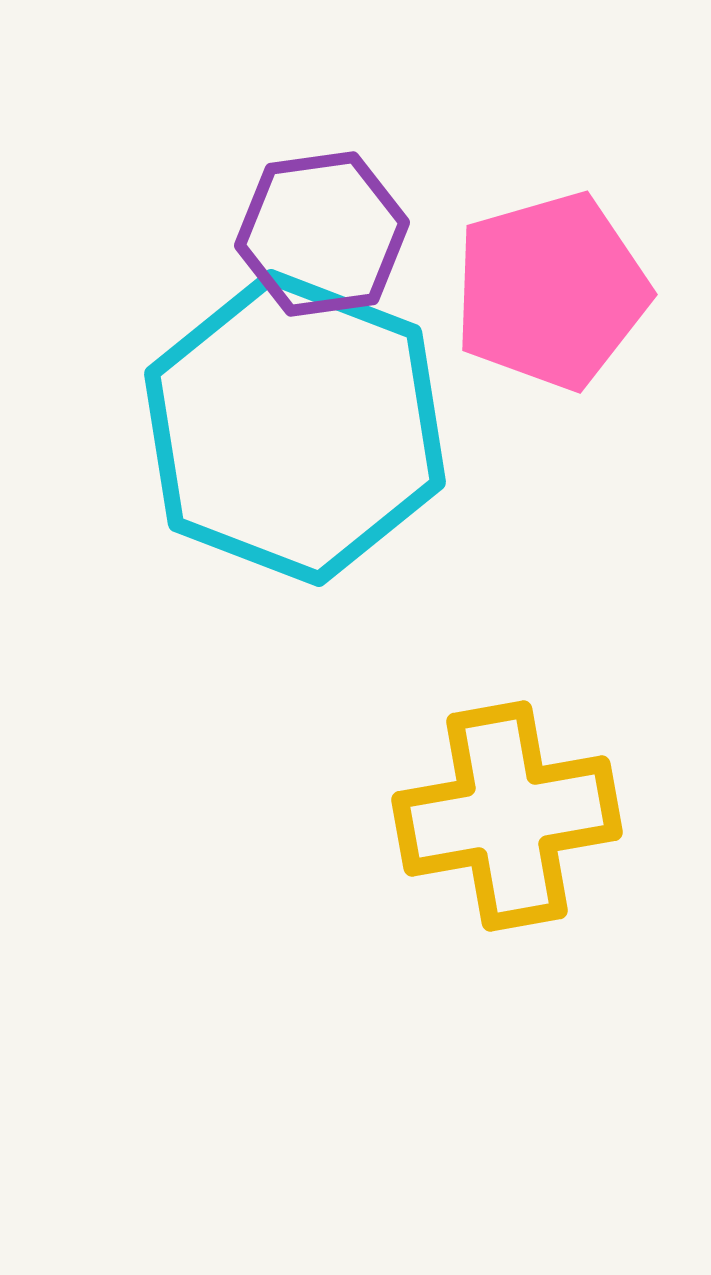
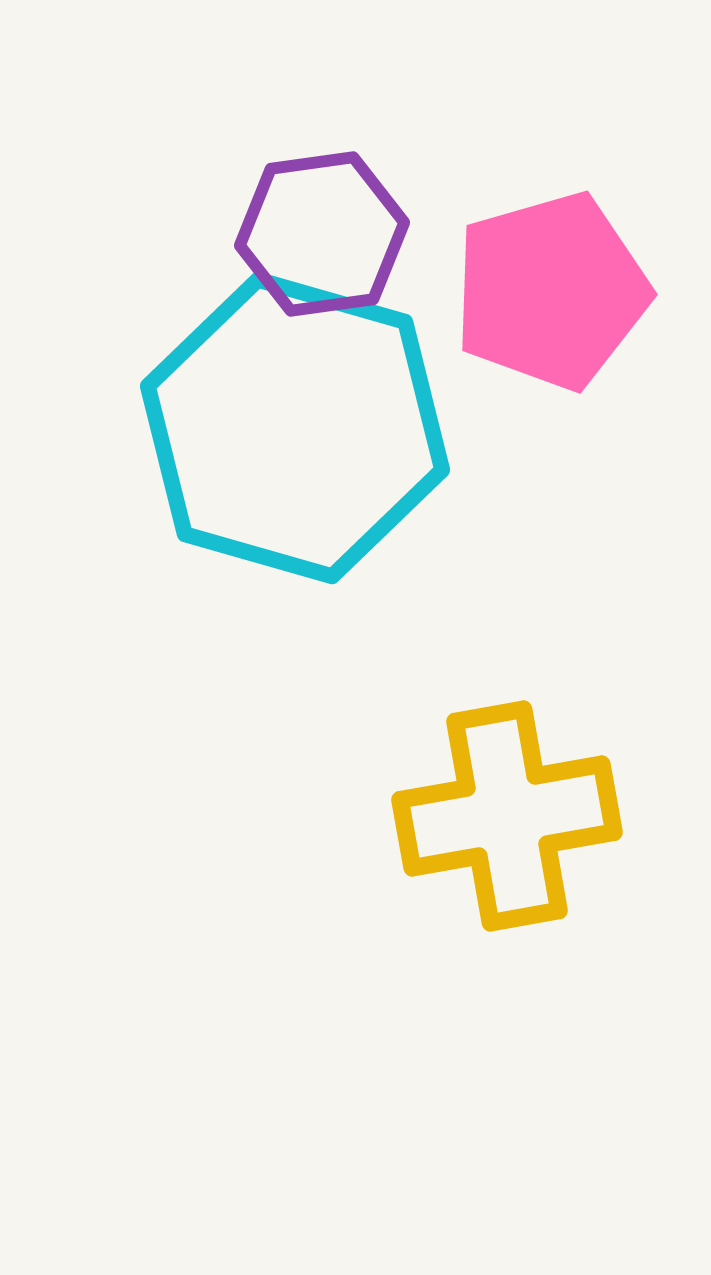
cyan hexagon: rotated 5 degrees counterclockwise
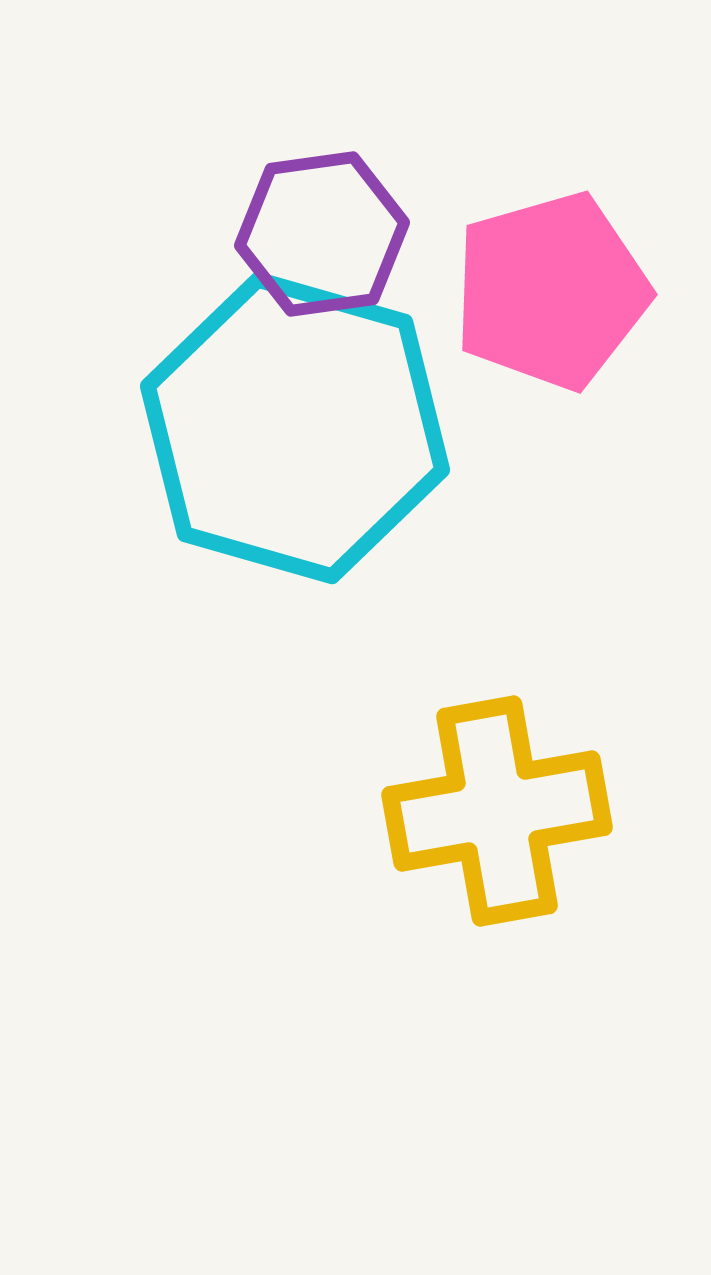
yellow cross: moved 10 px left, 5 px up
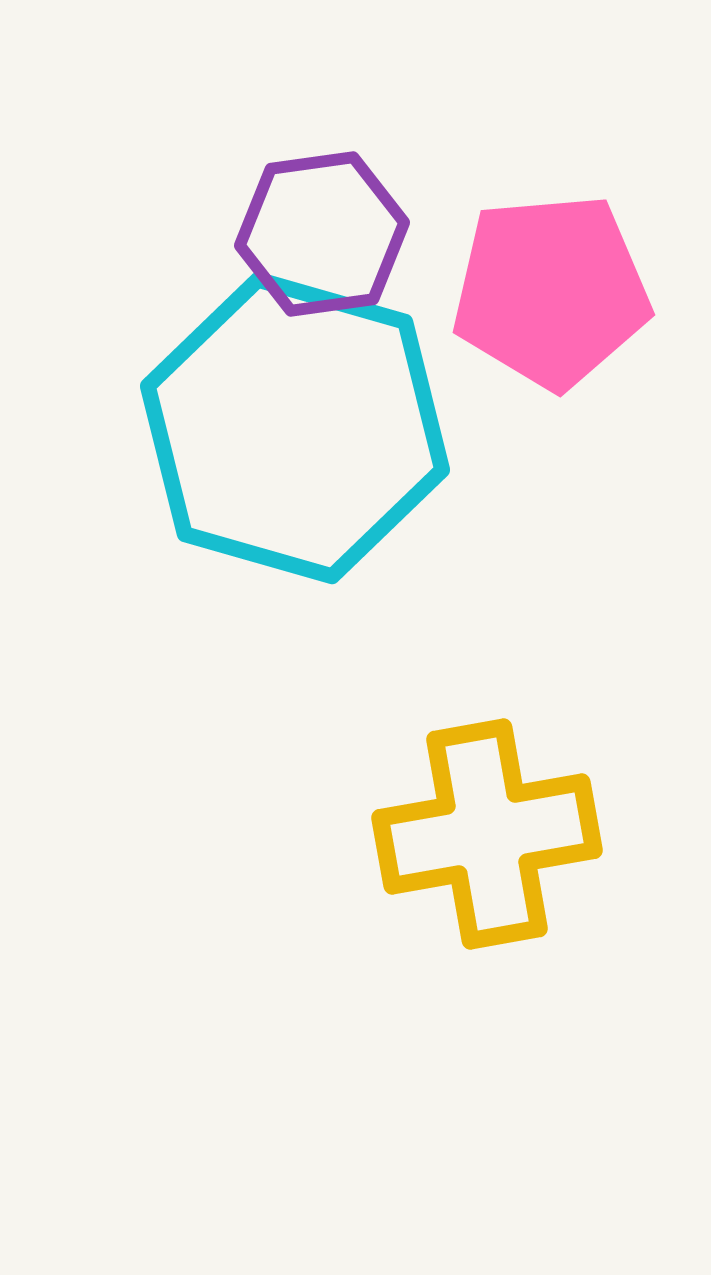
pink pentagon: rotated 11 degrees clockwise
yellow cross: moved 10 px left, 23 px down
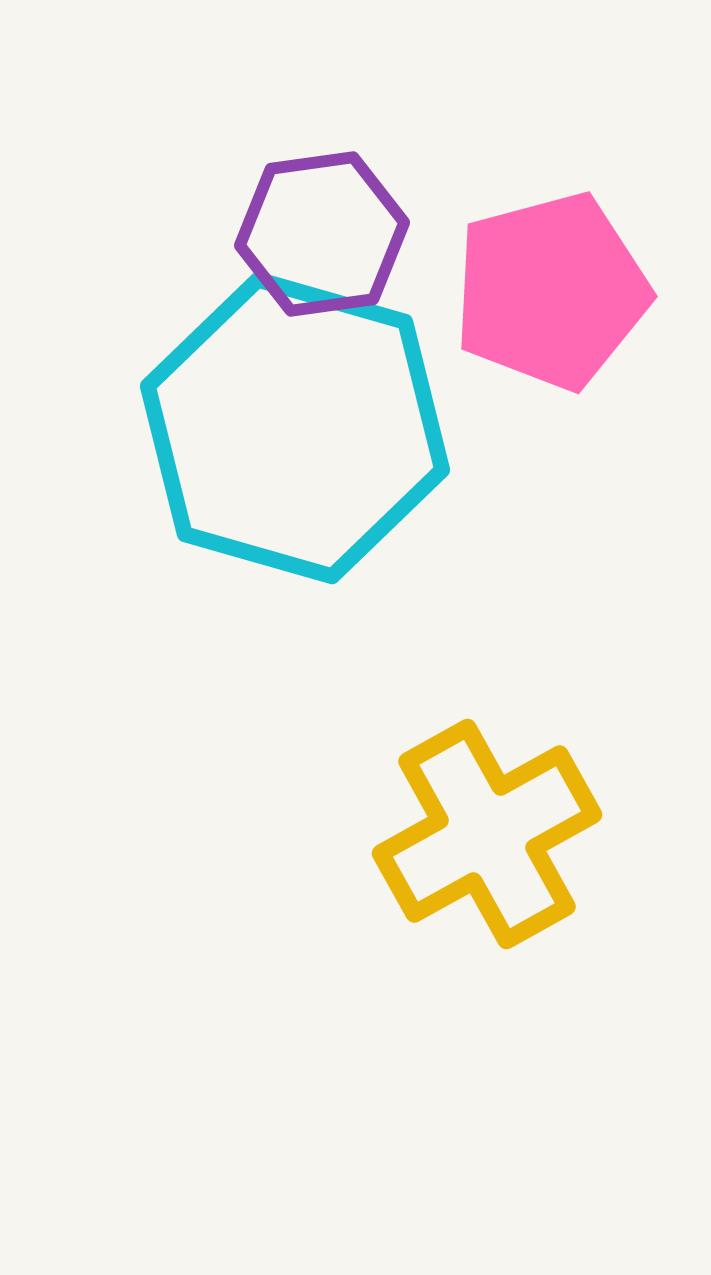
pink pentagon: rotated 10 degrees counterclockwise
yellow cross: rotated 19 degrees counterclockwise
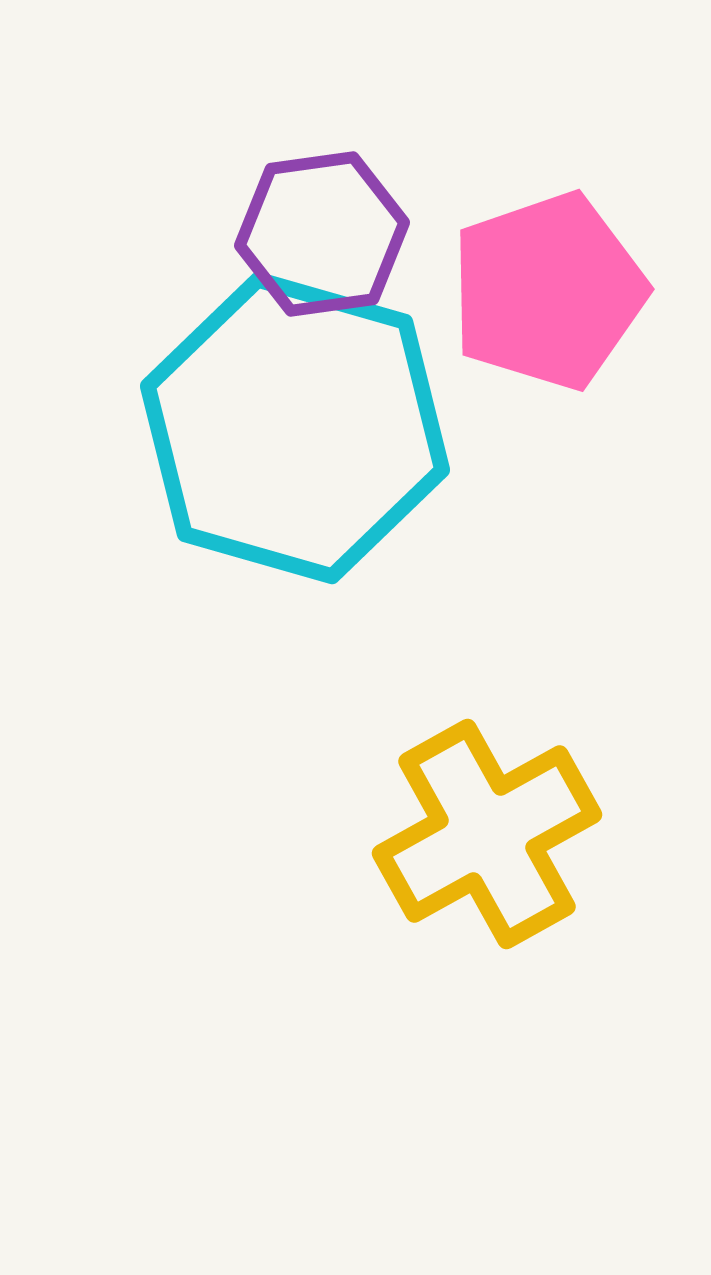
pink pentagon: moved 3 px left; rotated 4 degrees counterclockwise
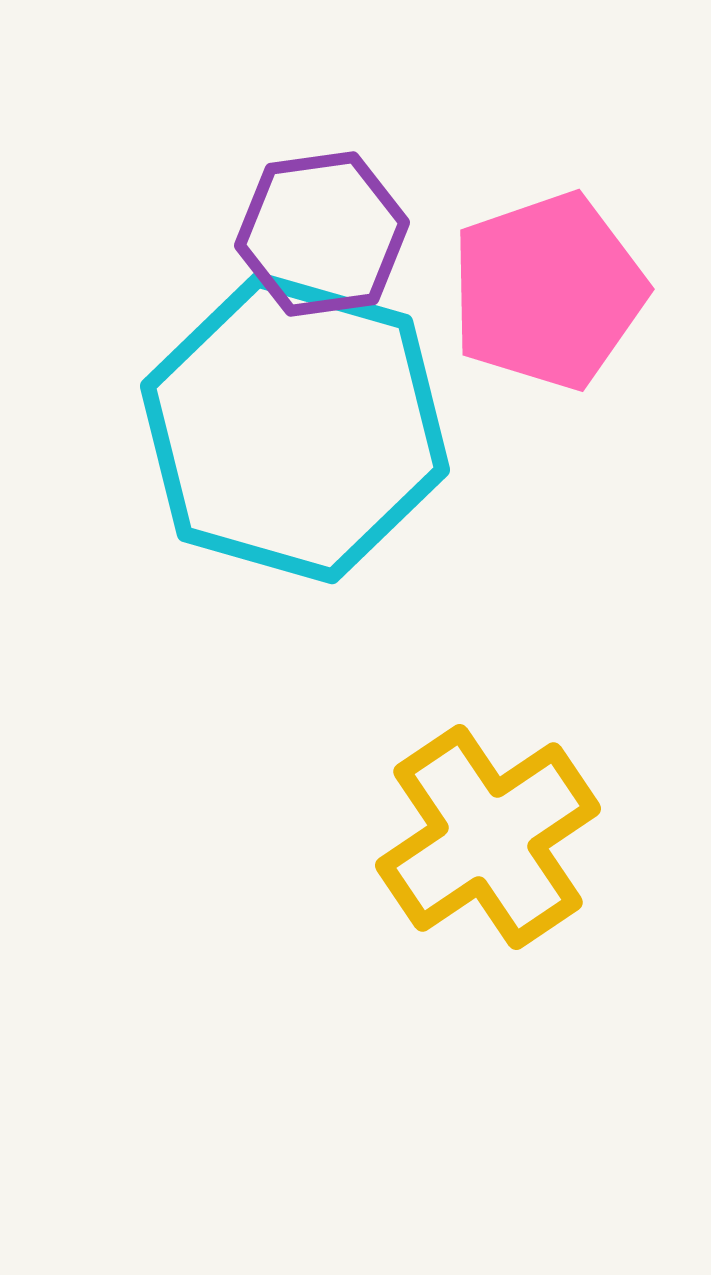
yellow cross: moved 1 px right, 3 px down; rotated 5 degrees counterclockwise
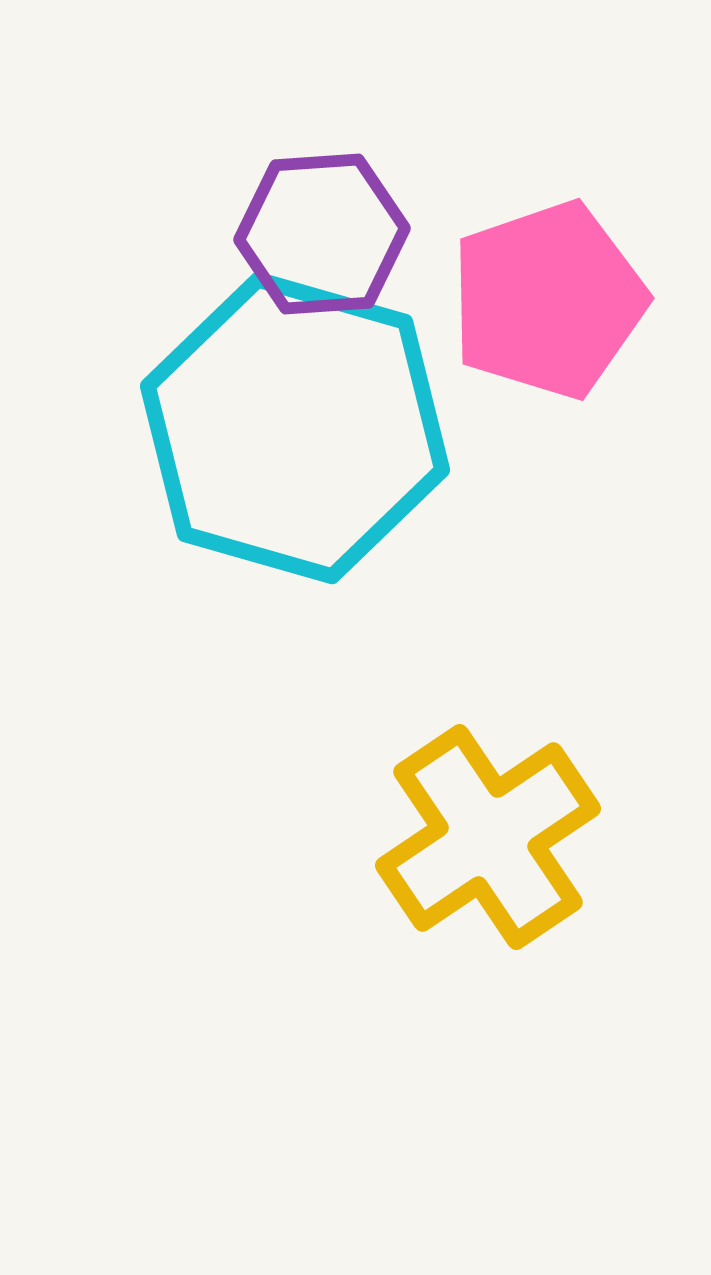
purple hexagon: rotated 4 degrees clockwise
pink pentagon: moved 9 px down
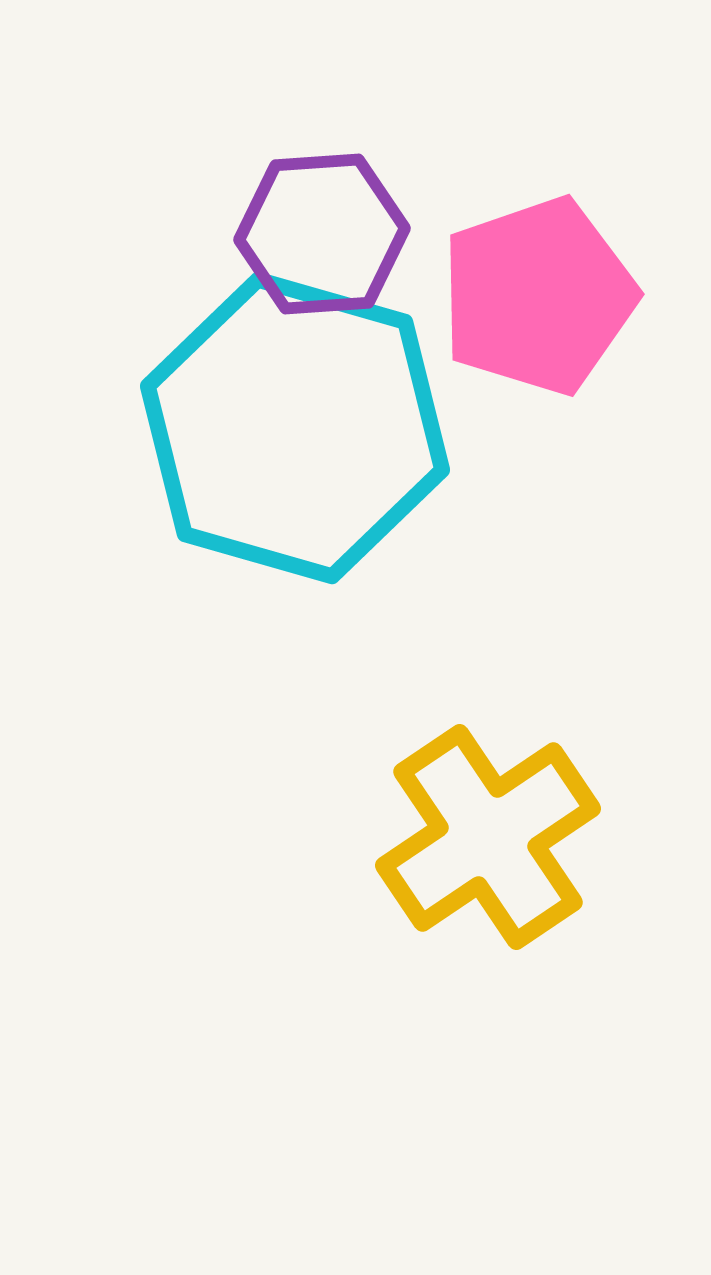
pink pentagon: moved 10 px left, 4 px up
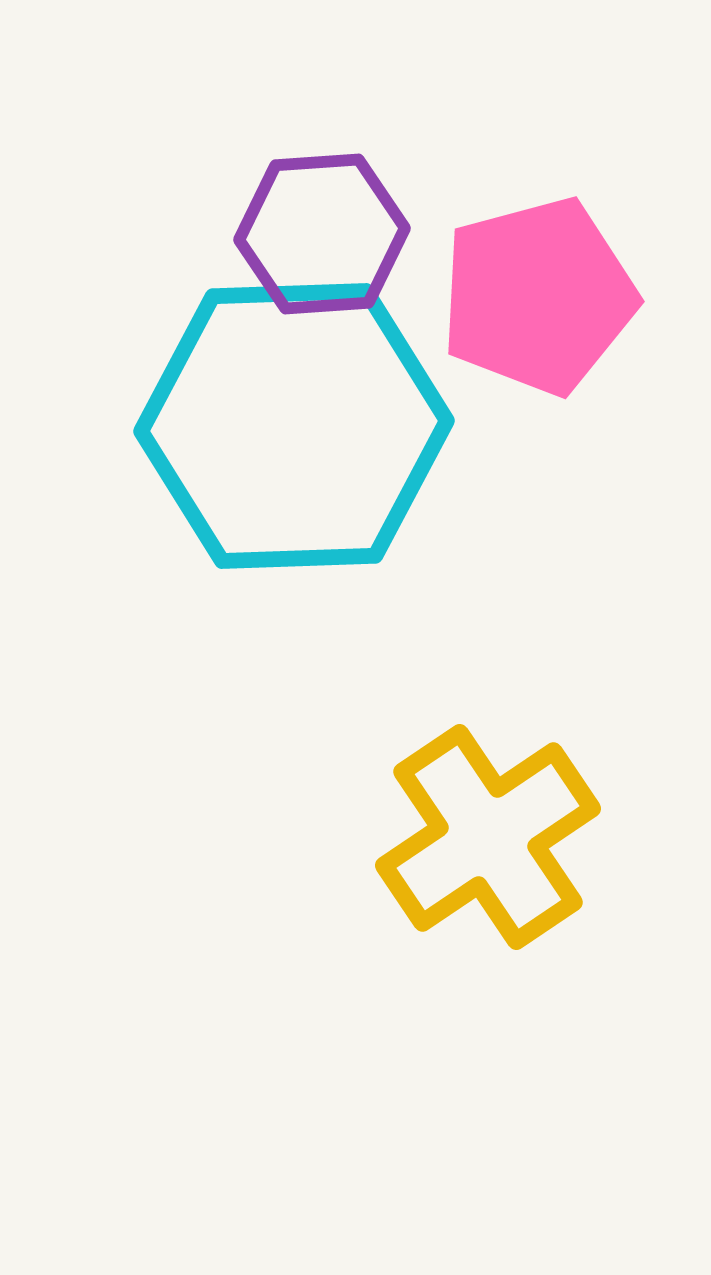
pink pentagon: rotated 4 degrees clockwise
cyan hexagon: moved 1 px left, 2 px up; rotated 18 degrees counterclockwise
